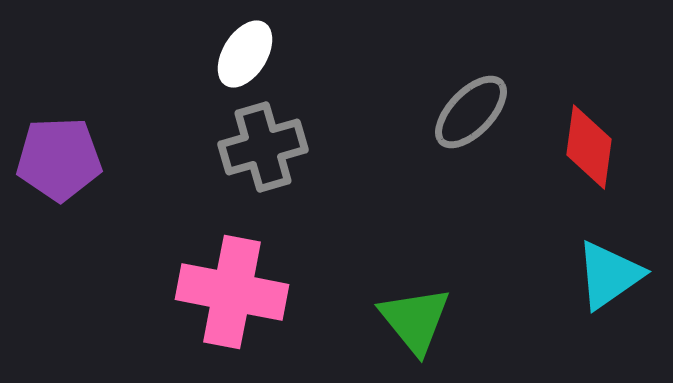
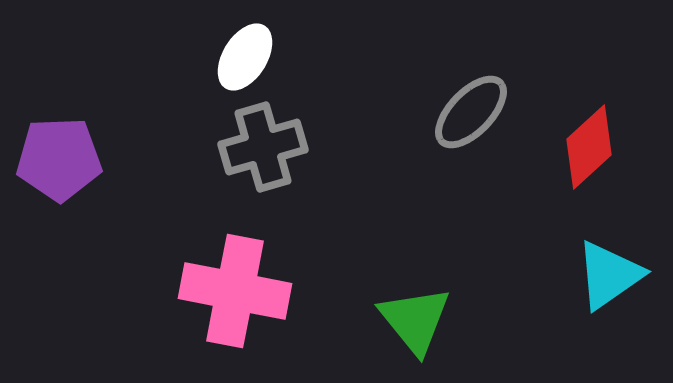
white ellipse: moved 3 px down
red diamond: rotated 40 degrees clockwise
pink cross: moved 3 px right, 1 px up
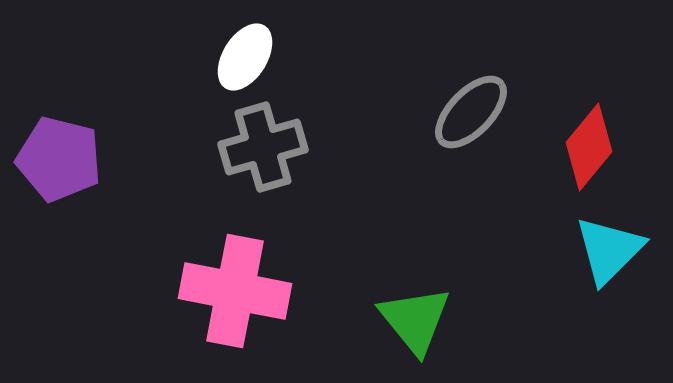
red diamond: rotated 8 degrees counterclockwise
purple pentagon: rotated 16 degrees clockwise
cyan triangle: moved 25 px up; rotated 10 degrees counterclockwise
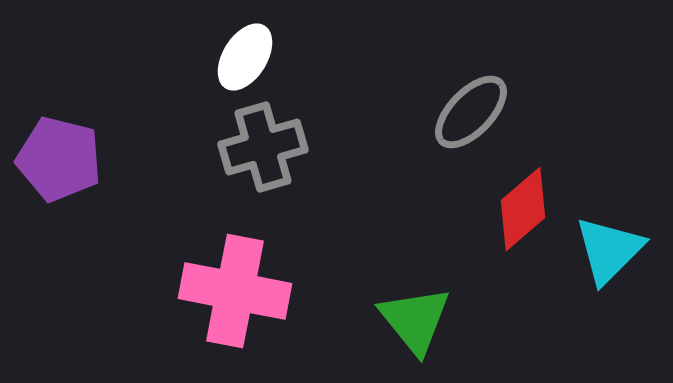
red diamond: moved 66 px left, 62 px down; rotated 10 degrees clockwise
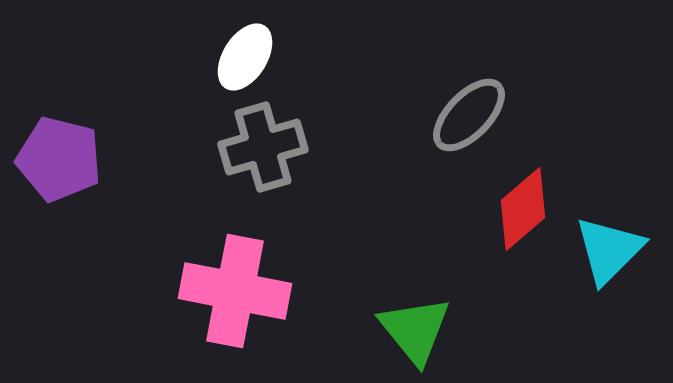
gray ellipse: moved 2 px left, 3 px down
green triangle: moved 10 px down
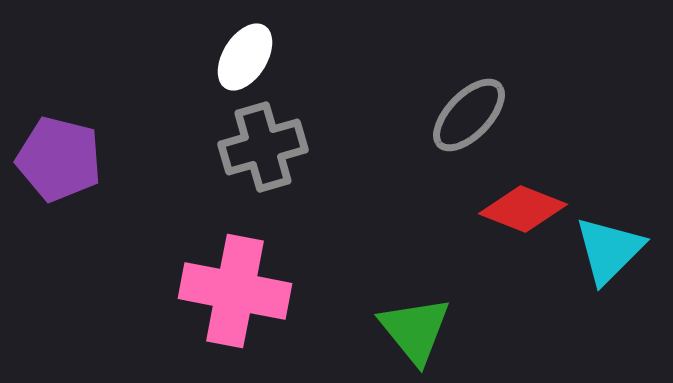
red diamond: rotated 62 degrees clockwise
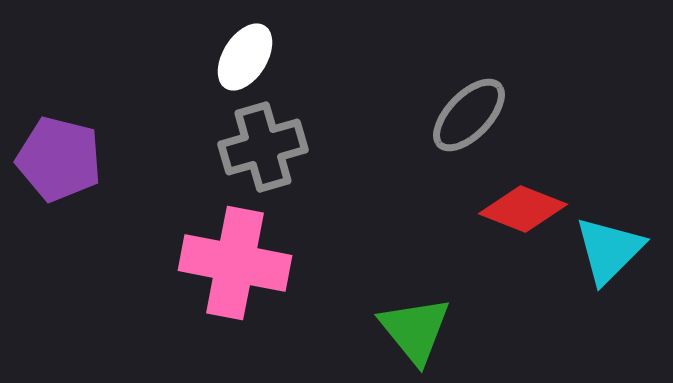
pink cross: moved 28 px up
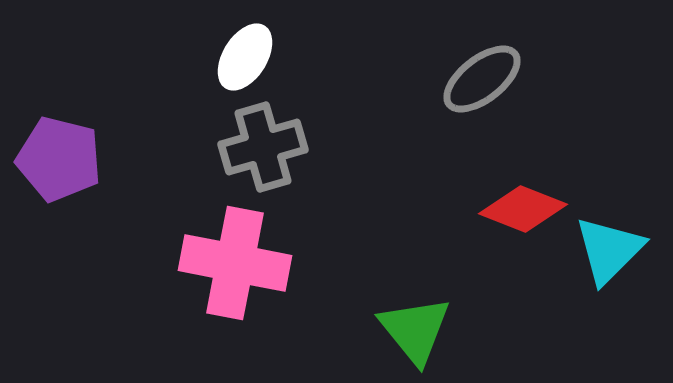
gray ellipse: moved 13 px right, 36 px up; rotated 8 degrees clockwise
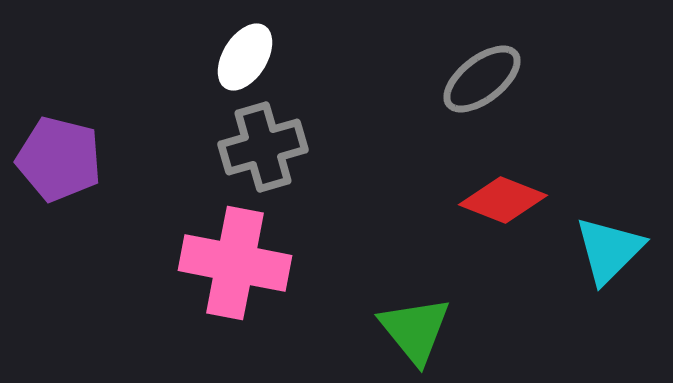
red diamond: moved 20 px left, 9 px up
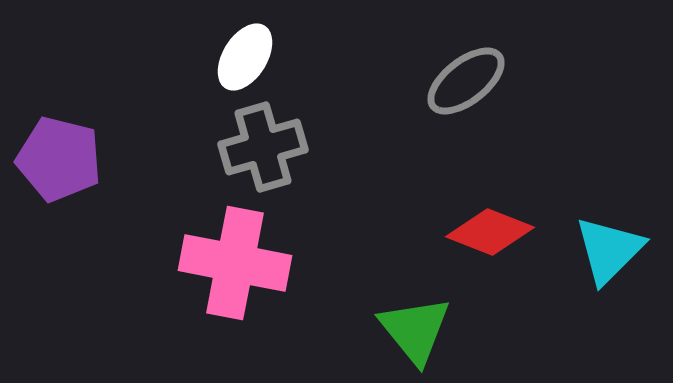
gray ellipse: moved 16 px left, 2 px down
red diamond: moved 13 px left, 32 px down
